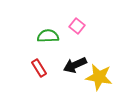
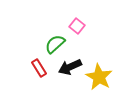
green semicircle: moved 7 px right, 8 px down; rotated 40 degrees counterclockwise
black arrow: moved 5 px left, 2 px down
yellow star: rotated 20 degrees clockwise
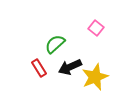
pink square: moved 19 px right, 2 px down
yellow star: moved 4 px left; rotated 20 degrees clockwise
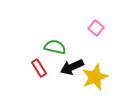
green semicircle: moved 3 px down; rotated 55 degrees clockwise
black arrow: moved 2 px right
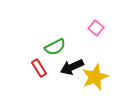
green semicircle: rotated 140 degrees clockwise
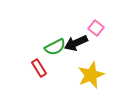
black arrow: moved 4 px right, 24 px up
yellow star: moved 4 px left, 2 px up
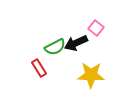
yellow star: rotated 24 degrees clockwise
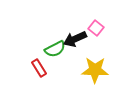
black arrow: moved 1 px left, 4 px up
green semicircle: moved 2 px down
yellow star: moved 4 px right, 5 px up
